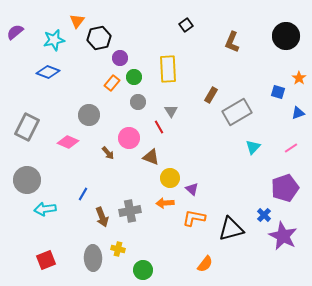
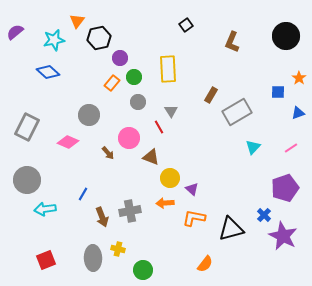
blue diamond at (48, 72): rotated 20 degrees clockwise
blue square at (278, 92): rotated 16 degrees counterclockwise
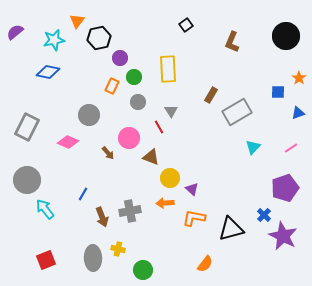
blue diamond at (48, 72): rotated 30 degrees counterclockwise
orange rectangle at (112, 83): moved 3 px down; rotated 14 degrees counterclockwise
cyan arrow at (45, 209): rotated 60 degrees clockwise
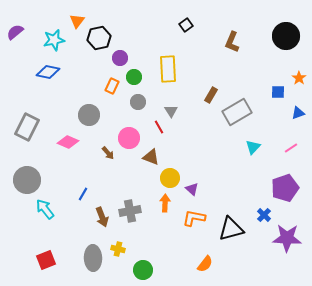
orange arrow at (165, 203): rotated 96 degrees clockwise
purple star at (283, 236): moved 4 px right, 2 px down; rotated 24 degrees counterclockwise
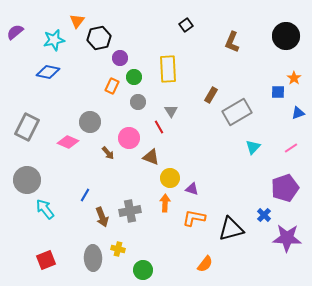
orange star at (299, 78): moved 5 px left
gray circle at (89, 115): moved 1 px right, 7 px down
purple triangle at (192, 189): rotated 24 degrees counterclockwise
blue line at (83, 194): moved 2 px right, 1 px down
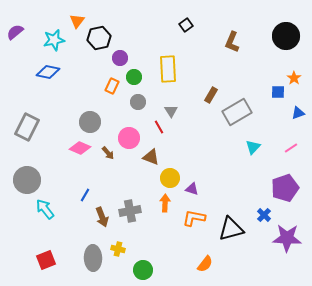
pink diamond at (68, 142): moved 12 px right, 6 px down
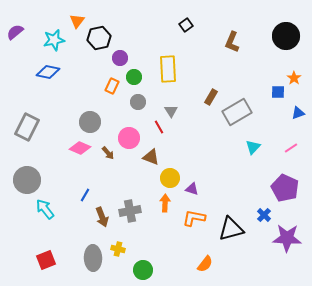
brown rectangle at (211, 95): moved 2 px down
purple pentagon at (285, 188): rotated 28 degrees counterclockwise
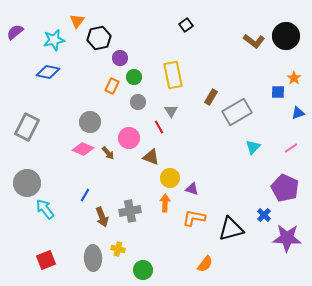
brown L-shape at (232, 42): moved 22 px right, 1 px up; rotated 75 degrees counterclockwise
yellow rectangle at (168, 69): moved 5 px right, 6 px down; rotated 8 degrees counterclockwise
pink diamond at (80, 148): moved 3 px right, 1 px down
gray circle at (27, 180): moved 3 px down
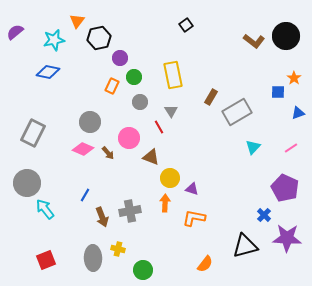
gray circle at (138, 102): moved 2 px right
gray rectangle at (27, 127): moved 6 px right, 6 px down
black triangle at (231, 229): moved 14 px right, 17 px down
